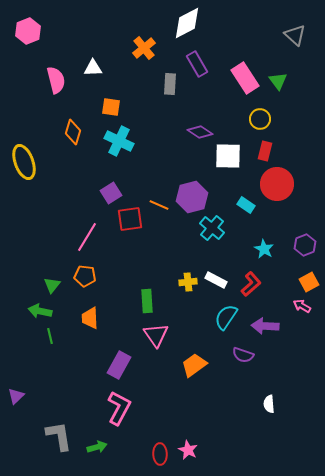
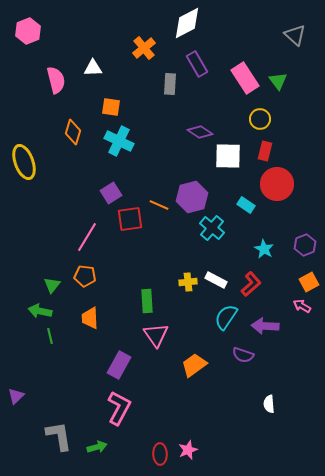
pink star at (188, 450): rotated 24 degrees clockwise
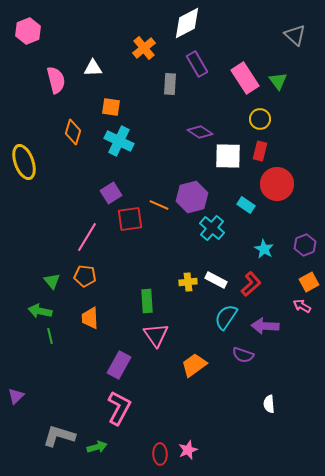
red rectangle at (265, 151): moved 5 px left
green triangle at (52, 285): moved 4 px up; rotated 18 degrees counterclockwise
gray L-shape at (59, 436): rotated 64 degrees counterclockwise
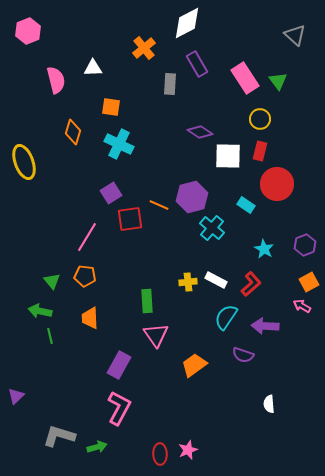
cyan cross at (119, 141): moved 3 px down
